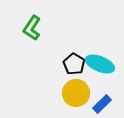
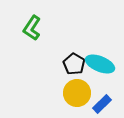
yellow circle: moved 1 px right
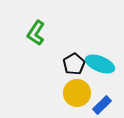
green L-shape: moved 4 px right, 5 px down
black pentagon: rotated 10 degrees clockwise
blue rectangle: moved 1 px down
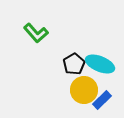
green L-shape: rotated 75 degrees counterclockwise
yellow circle: moved 7 px right, 3 px up
blue rectangle: moved 5 px up
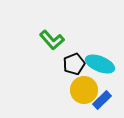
green L-shape: moved 16 px right, 7 px down
black pentagon: rotated 10 degrees clockwise
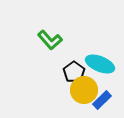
green L-shape: moved 2 px left
black pentagon: moved 8 px down; rotated 15 degrees counterclockwise
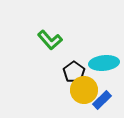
cyan ellipse: moved 4 px right, 1 px up; rotated 28 degrees counterclockwise
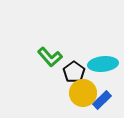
green L-shape: moved 17 px down
cyan ellipse: moved 1 px left, 1 px down
yellow circle: moved 1 px left, 3 px down
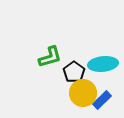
green L-shape: rotated 65 degrees counterclockwise
